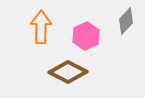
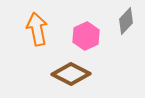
orange arrow: moved 4 px left, 2 px down; rotated 12 degrees counterclockwise
brown diamond: moved 3 px right, 2 px down
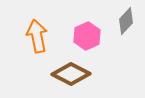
orange arrow: moved 7 px down
pink hexagon: moved 1 px right
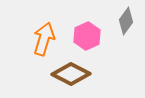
gray diamond: rotated 8 degrees counterclockwise
orange arrow: moved 7 px right, 3 px down; rotated 28 degrees clockwise
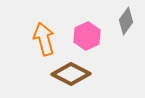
orange arrow: rotated 32 degrees counterclockwise
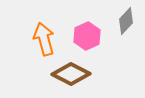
gray diamond: rotated 8 degrees clockwise
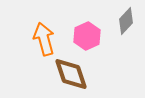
brown diamond: rotated 45 degrees clockwise
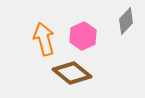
pink hexagon: moved 4 px left
brown diamond: moved 1 px right, 1 px up; rotated 33 degrees counterclockwise
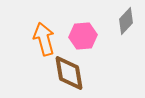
pink hexagon: rotated 20 degrees clockwise
brown diamond: moved 3 px left; rotated 42 degrees clockwise
